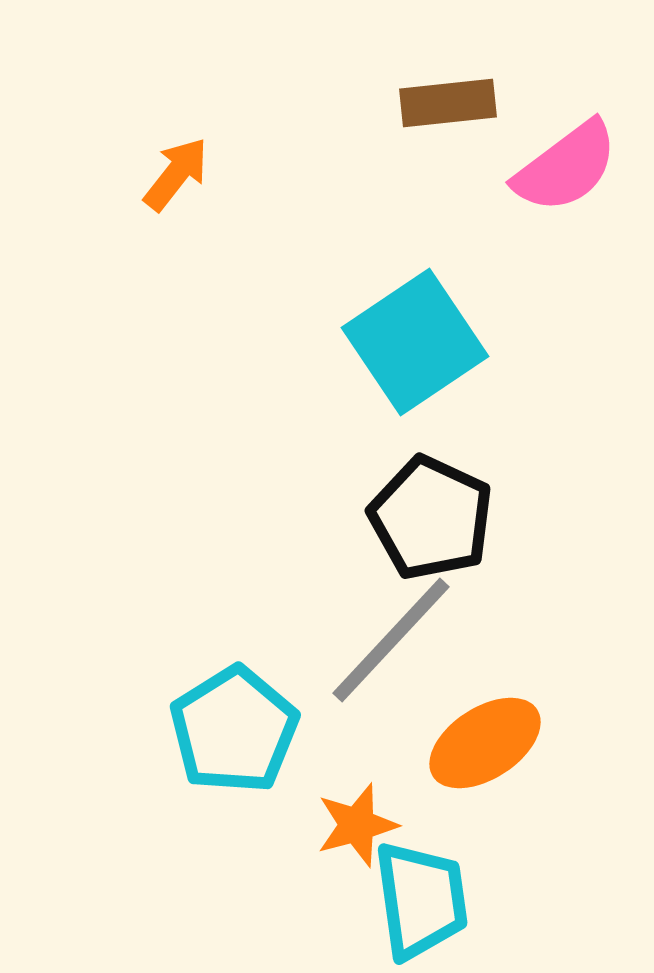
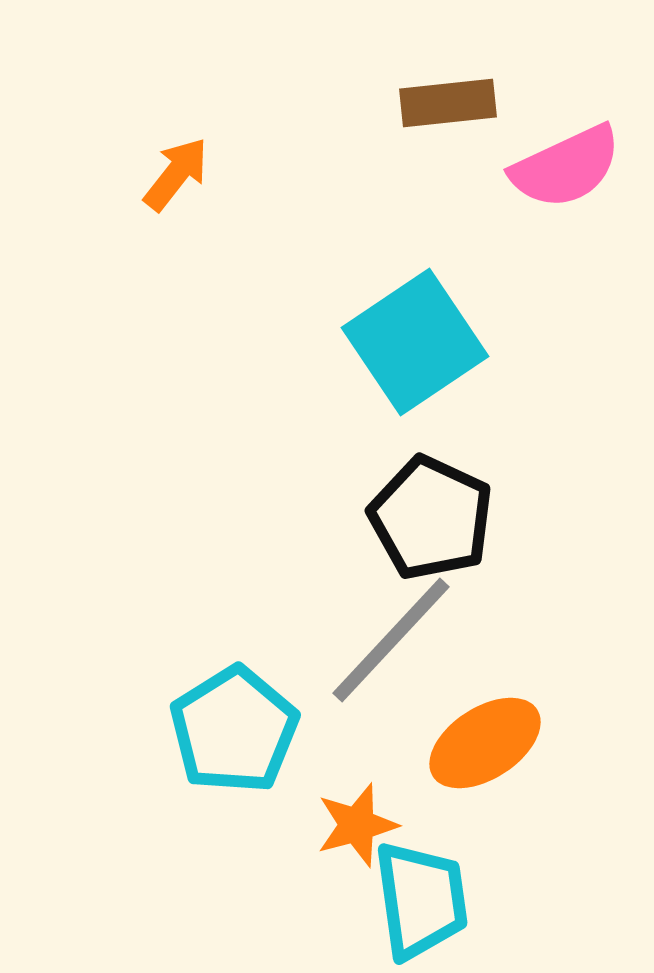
pink semicircle: rotated 12 degrees clockwise
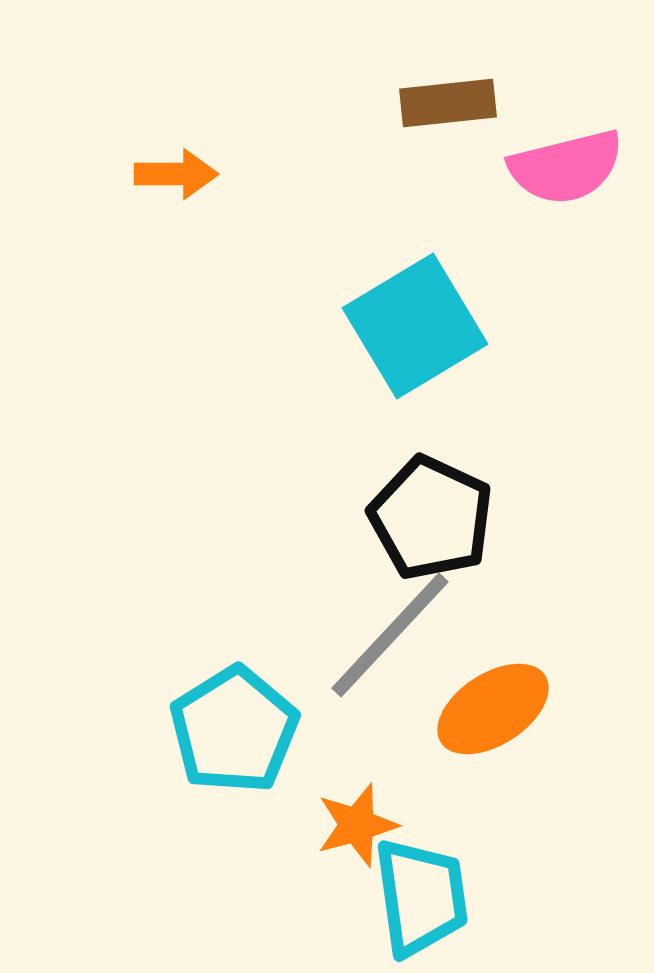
pink semicircle: rotated 11 degrees clockwise
orange arrow: rotated 52 degrees clockwise
cyan square: moved 16 px up; rotated 3 degrees clockwise
gray line: moved 1 px left, 5 px up
orange ellipse: moved 8 px right, 34 px up
cyan trapezoid: moved 3 px up
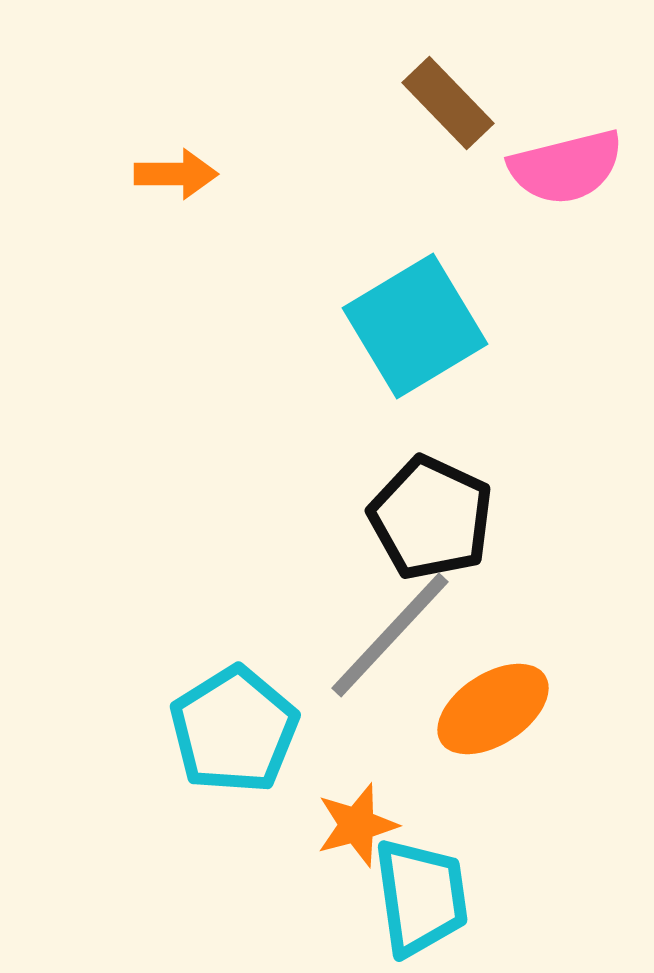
brown rectangle: rotated 52 degrees clockwise
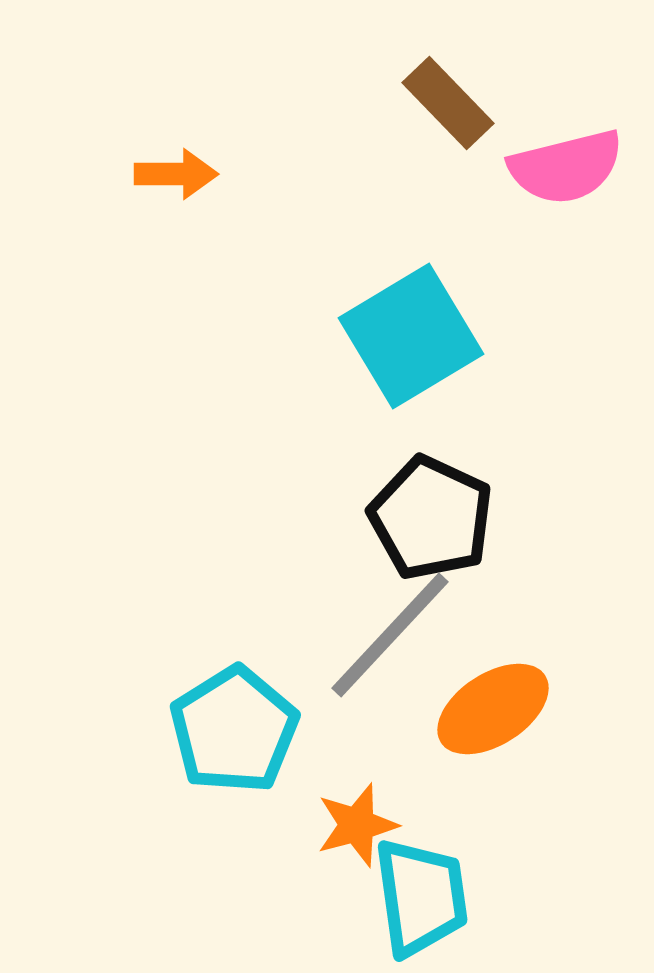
cyan square: moved 4 px left, 10 px down
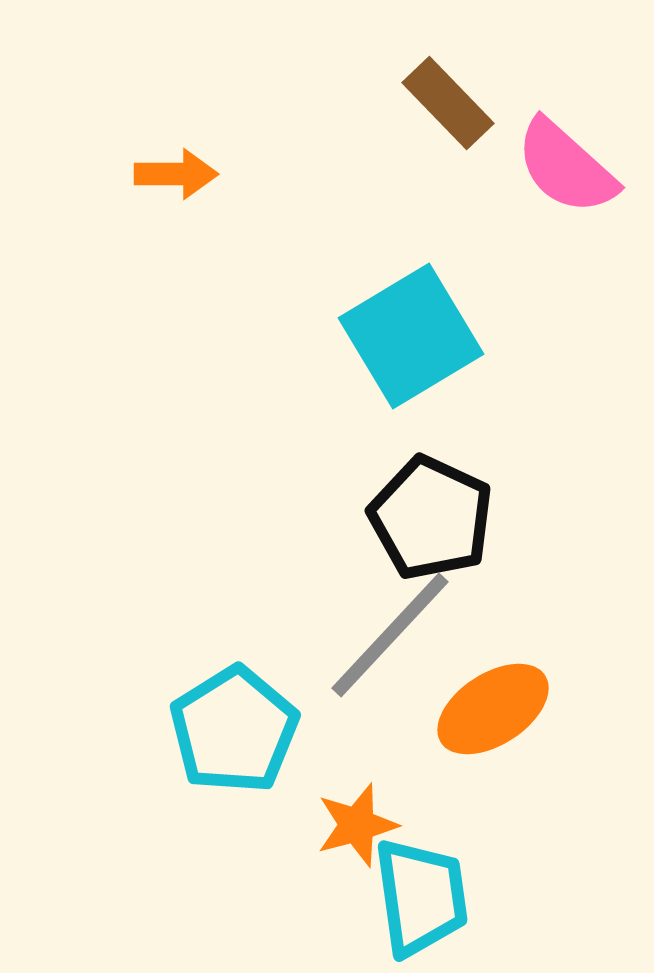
pink semicircle: rotated 56 degrees clockwise
